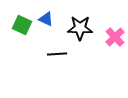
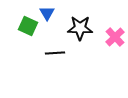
blue triangle: moved 1 px right, 6 px up; rotated 35 degrees clockwise
green square: moved 6 px right, 1 px down
black line: moved 2 px left, 1 px up
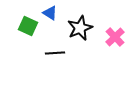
blue triangle: moved 3 px right; rotated 28 degrees counterclockwise
black star: rotated 25 degrees counterclockwise
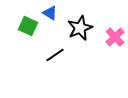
black line: moved 2 px down; rotated 30 degrees counterclockwise
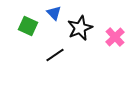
blue triangle: moved 4 px right; rotated 14 degrees clockwise
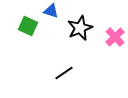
blue triangle: moved 3 px left, 2 px up; rotated 28 degrees counterclockwise
black line: moved 9 px right, 18 px down
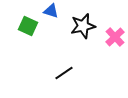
black star: moved 3 px right, 2 px up; rotated 10 degrees clockwise
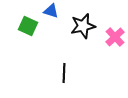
black line: rotated 54 degrees counterclockwise
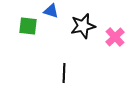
green square: rotated 18 degrees counterclockwise
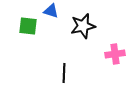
pink cross: moved 17 px down; rotated 36 degrees clockwise
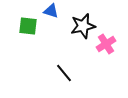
pink cross: moved 9 px left, 10 px up; rotated 24 degrees counterclockwise
black line: rotated 42 degrees counterclockwise
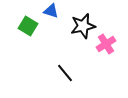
green square: rotated 24 degrees clockwise
black line: moved 1 px right
